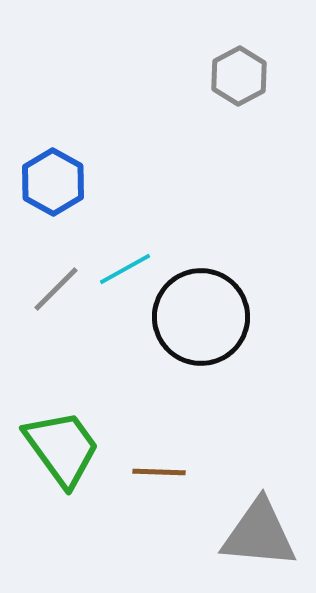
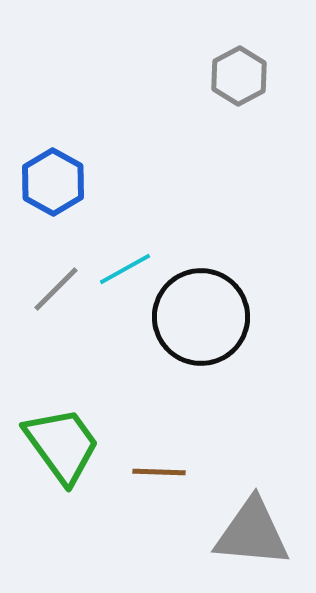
green trapezoid: moved 3 px up
gray triangle: moved 7 px left, 1 px up
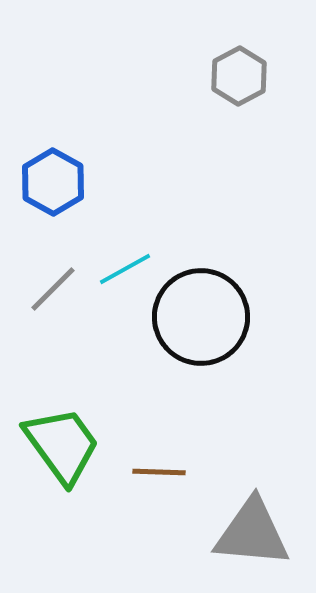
gray line: moved 3 px left
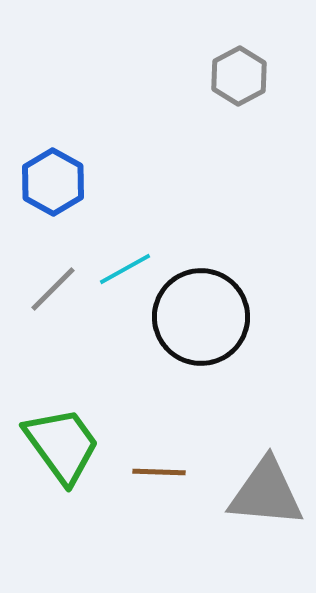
gray triangle: moved 14 px right, 40 px up
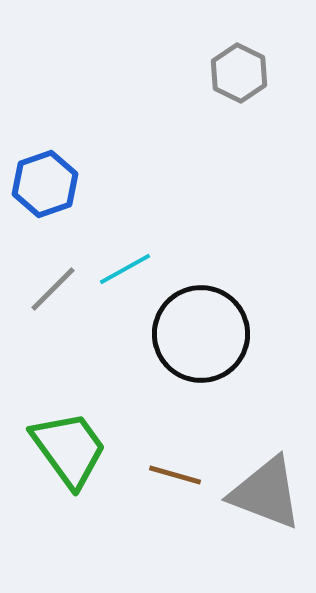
gray hexagon: moved 3 px up; rotated 6 degrees counterclockwise
blue hexagon: moved 8 px left, 2 px down; rotated 12 degrees clockwise
black circle: moved 17 px down
green trapezoid: moved 7 px right, 4 px down
brown line: moved 16 px right, 3 px down; rotated 14 degrees clockwise
gray triangle: rotated 16 degrees clockwise
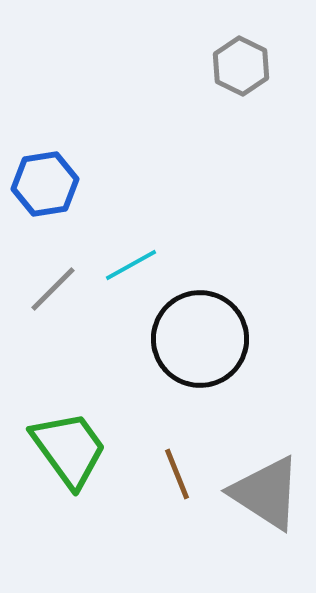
gray hexagon: moved 2 px right, 7 px up
blue hexagon: rotated 10 degrees clockwise
cyan line: moved 6 px right, 4 px up
black circle: moved 1 px left, 5 px down
brown line: moved 2 px right, 1 px up; rotated 52 degrees clockwise
gray triangle: rotated 12 degrees clockwise
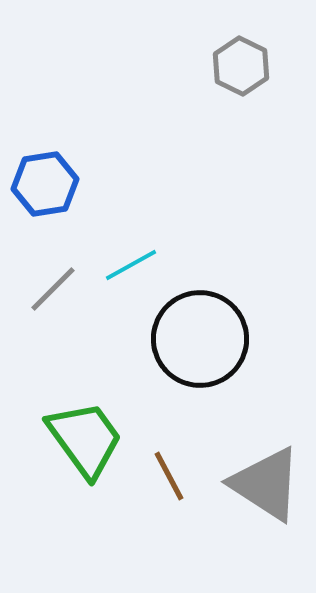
green trapezoid: moved 16 px right, 10 px up
brown line: moved 8 px left, 2 px down; rotated 6 degrees counterclockwise
gray triangle: moved 9 px up
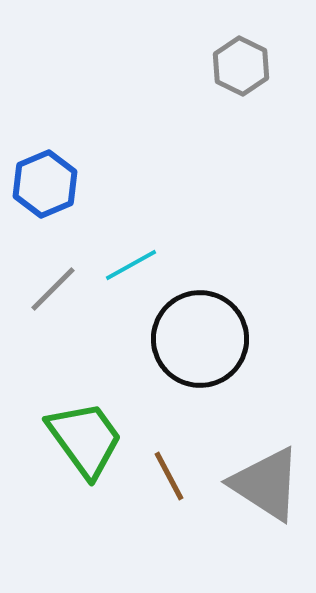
blue hexagon: rotated 14 degrees counterclockwise
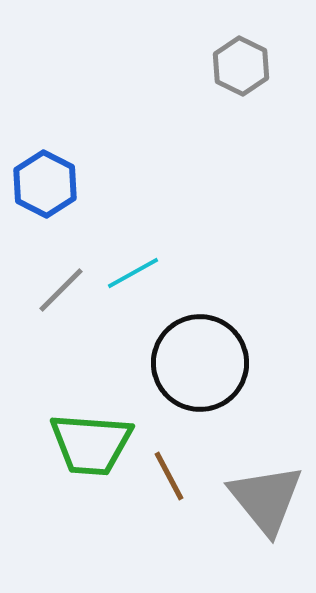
blue hexagon: rotated 10 degrees counterclockwise
cyan line: moved 2 px right, 8 px down
gray line: moved 8 px right, 1 px down
black circle: moved 24 px down
green trapezoid: moved 6 px right, 5 px down; rotated 130 degrees clockwise
gray triangle: moved 15 px down; rotated 18 degrees clockwise
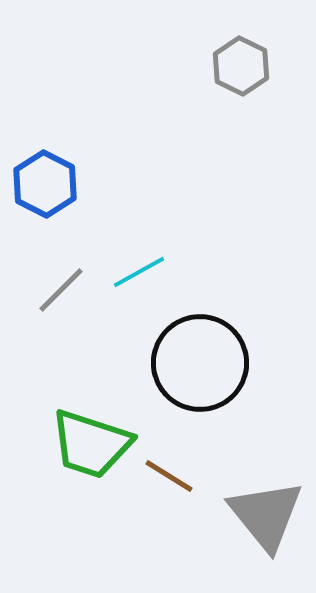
cyan line: moved 6 px right, 1 px up
green trapezoid: rotated 14 degrees clockwise
brown line: rotated 30 degrees counterclockwise
gray triangle: moved 16 px down
